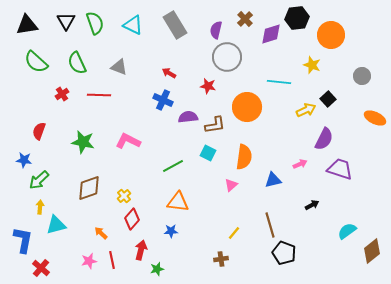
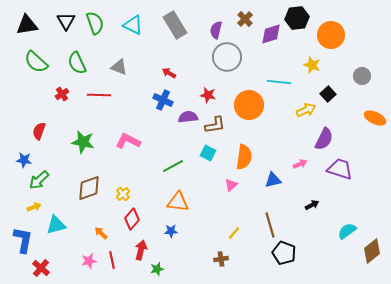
red star at (208, 86): moved 9 px down
black square at (328, 99): moved 5 px up
orange circle at (247, 107): moved 2 px right, 2 px up
yellow cross at (124, 196): moved 1 px left, 2 px up
yellow arrow at (40, 207): moved 6 px left; rotated 64 degrees clockwise
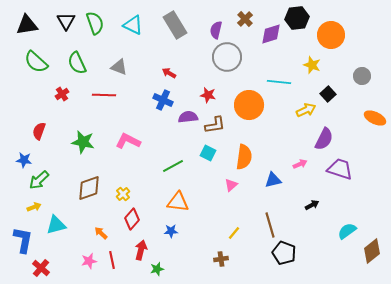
red line at (99, 95): moved 5 px right
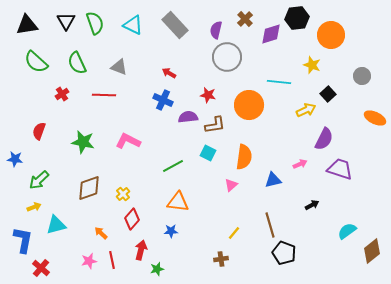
gray rectangle at (175, 25): rotated 12 degrees counterclockwise
blue star at (24, 160): moved 9 px left, 1 px up
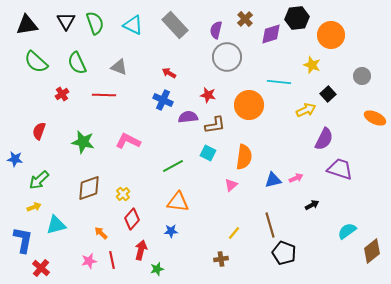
pink arrow at (300, 164): moved 4 px left, 14 px down
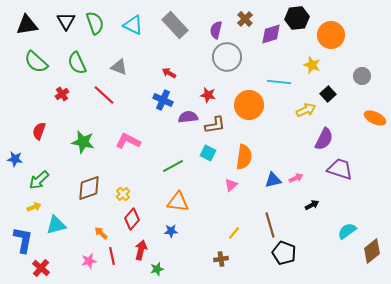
red line at (104, 95): rotated 40 degrees clockwise
red line at (112, 260): moved 4 px up
